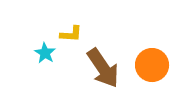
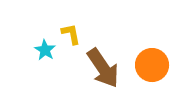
yellow L-shape: rotated 105 degrees counterclockwise
cyan star: moved 3 px up
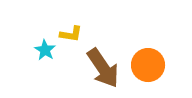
yellow L-shape: rotated 110 degrees clockwise
orange circle: moved 4 px left
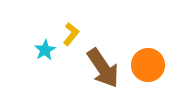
yellow L-shape: rotated 60 degrees counterclockwise
cyan star: rotated 10 degrees clockwise
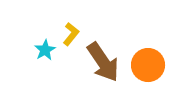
brown arrow: moved 6 px up
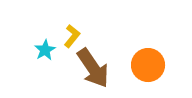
yellow L-shape: moved 1 px right, 2 px down
brown arrow: moved 10 px left, 6 px down
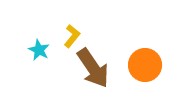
cyan star: moved 6 px left; rotated 15 degrees counterclockwise
orange circle: moved 3 px left
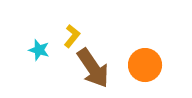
cyan star: rotated 10 degrees counterclockwise
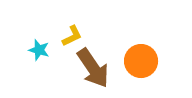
yellow L-shape: rotated 25 degrees clockwise
orange circle: moved 4 px left, 4 px up
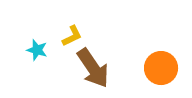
cyan star: moved 2 px left
orange circle: moved 20 px right, 7 px down
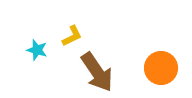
brown arrow: moved 4 px right, 4 px down
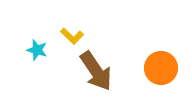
yellow L-shape: rotated 70 degrees clockwise
brown arrow: moved 1 px left, 1 px up
